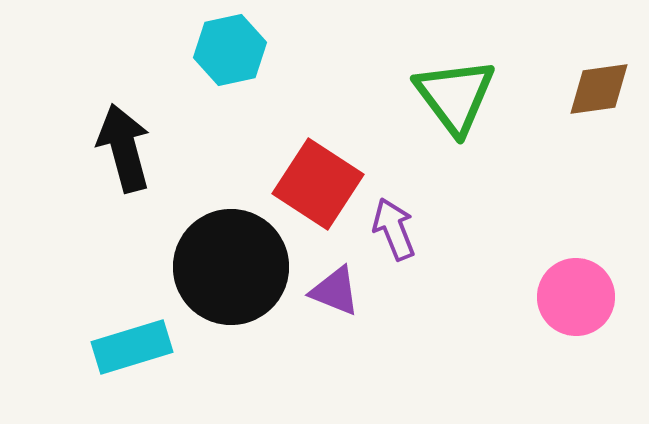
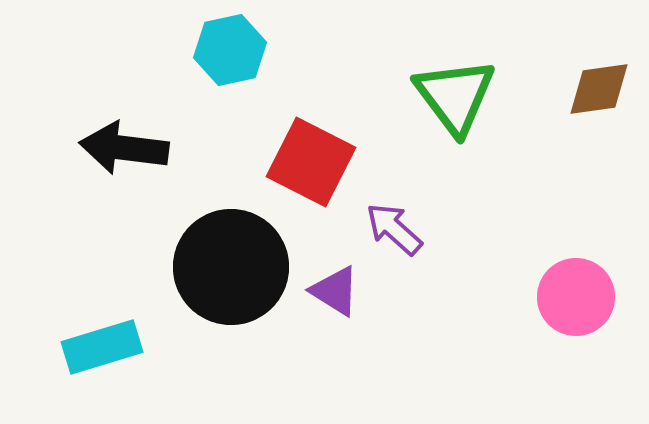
black arrow: rotated 68 degrees counterclockwise
red square: moved 7 px left, 22 px up; rotated 6 degrees counterclockwise
purple arrow: rotated 26 degrees counterclockwise
purple triangle: rotated 10 degrees clockwise
cyan rectangle: moved 30 px left
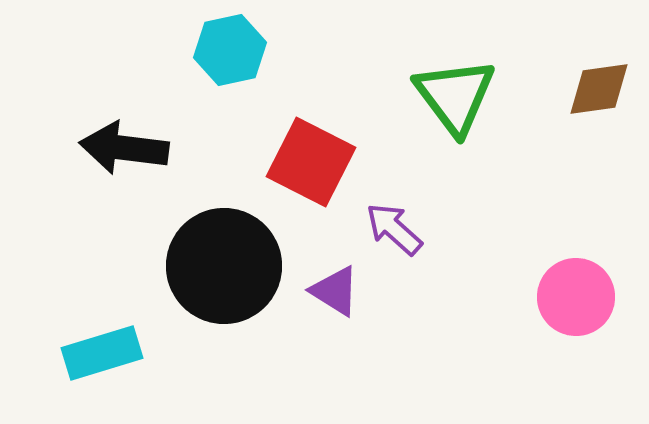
black circle: moved 7 px left, 1 px up
cyan rectangle: moved 6 px down
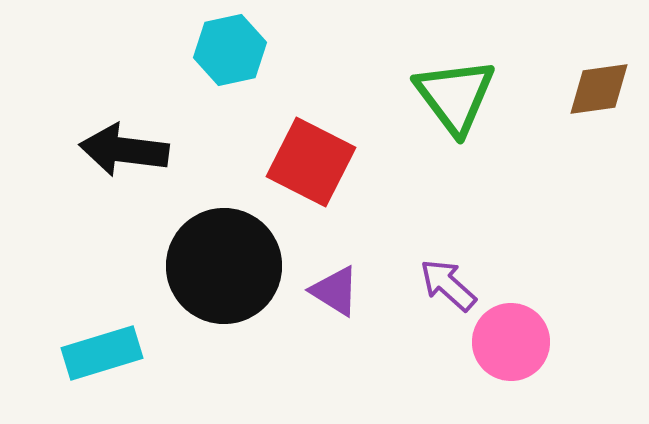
black arrow: moved 2 px down
purple arrow: moved 54 px right, 56 px down
pink circle: moved 65 px left, 45 px down
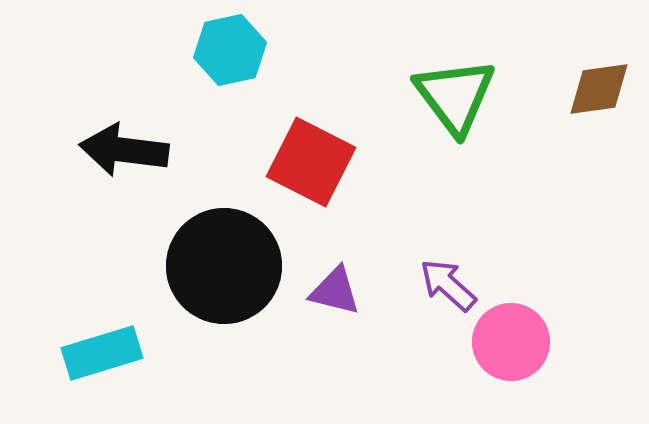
purple triangle: rotated 18 degrees counterclockwise
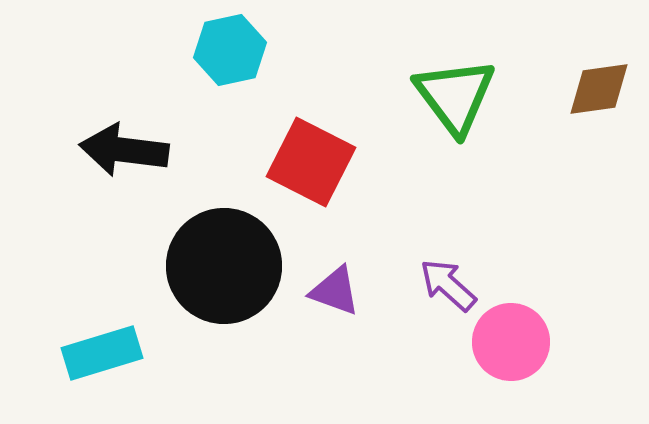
purple triangle: rotated 6 degrees clockwise
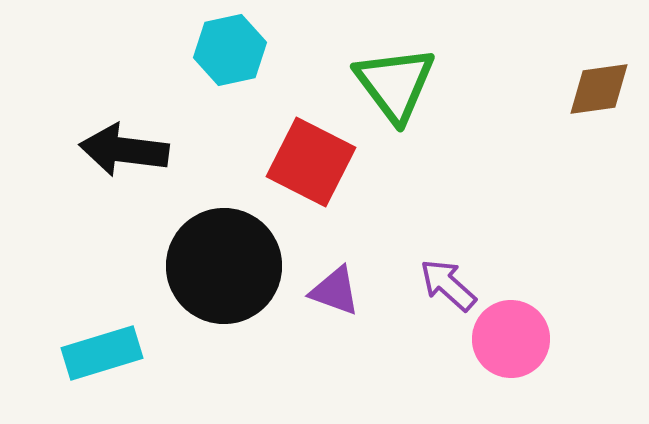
green triangle: moved 60 px left, 12 px up
pink circle: moved 3 px up
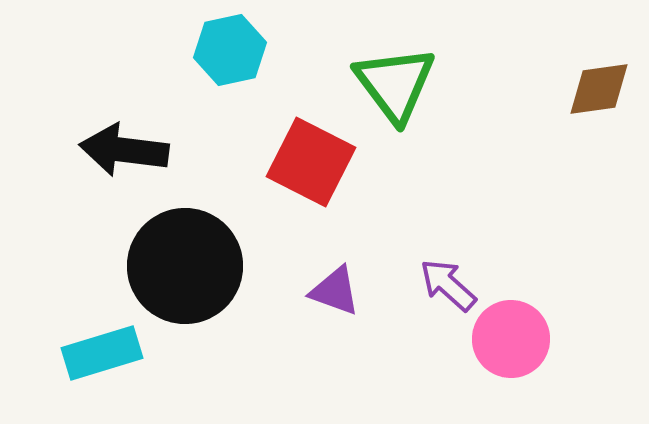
black circle: moved 39 px left
